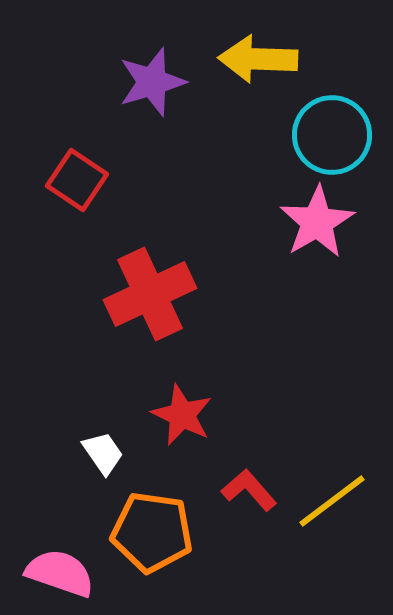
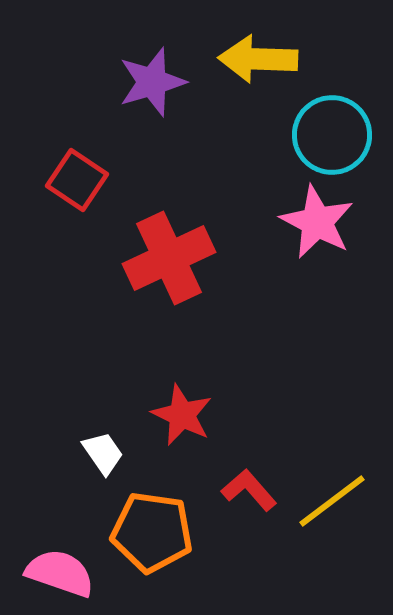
pink star: rotated 14 degrees counterclockwise
red cross: moved 19 px right, 36 px up
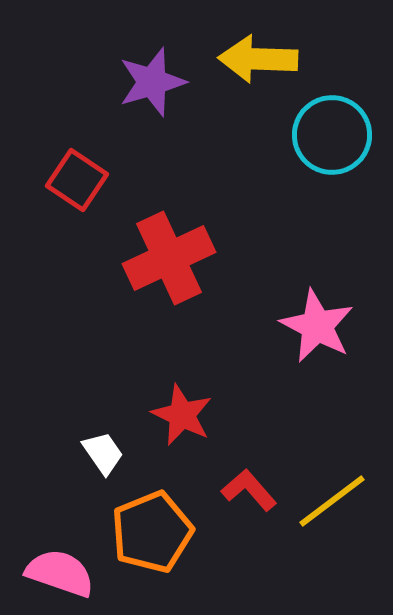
pink star: moved 104 px down
orange pentagon: rotated 30 degrees counterclockwise
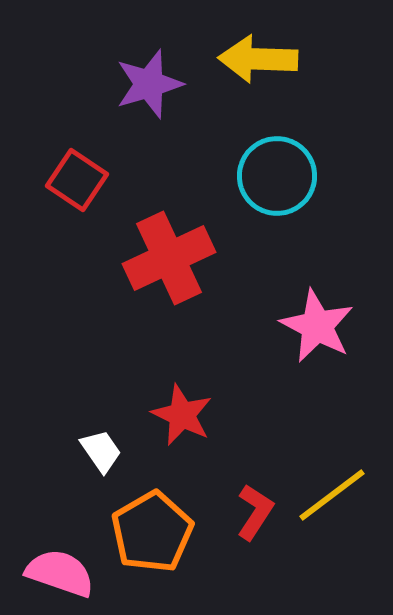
purple star: moved 3 px left, 2 px down
cyan circle: moved 55 px left, 41 px down
white trapezoid: moved 2 px left, 2 px up
red L-shape: moved 6 px right, 22 px down; rotated 74 degrees clockwise
yellow line: moved 6 px up
orange pentagon: rotated 8 degrees counterclockwise
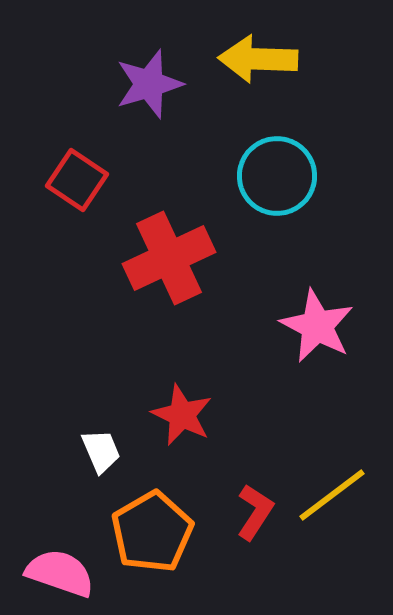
white trapezoid: rotated 12 degrees clockwise
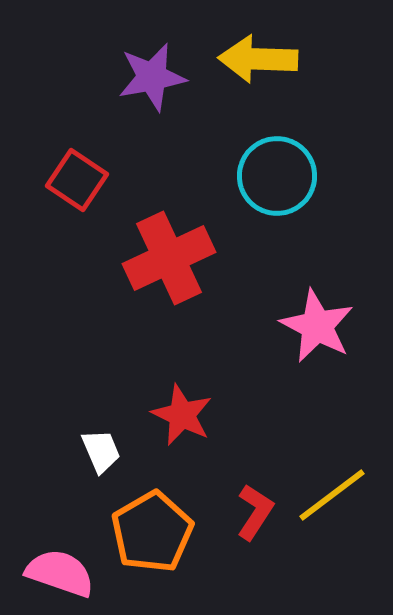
purple star: moved 3 px right, 7 px up; rotated 6 degrees clockwise
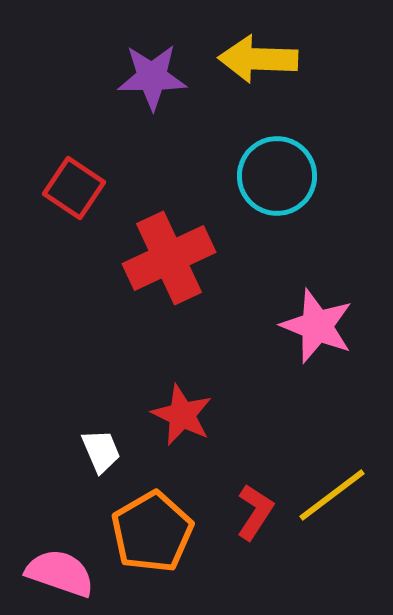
purple star: rotated 10 degrees clockwise
red square: moved 3 px left, 8 px down
pink star: rotated 6 degrees counterclockwise
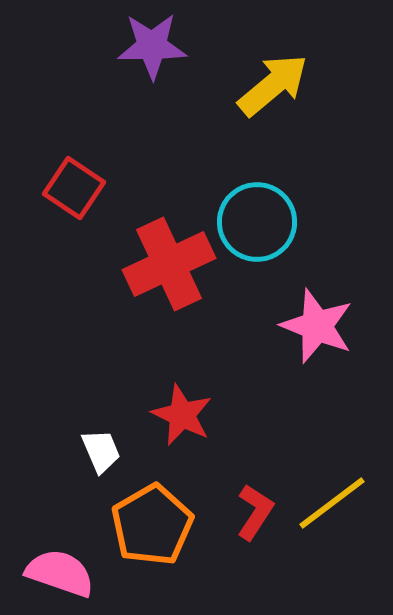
yellow arrow: moved 15 px right, 26 px down; rotated 138 degrees clockwise
purple star: moved 31 px up
cyan circle: moved 20 px left, 46 px down
red cross: moved 6 px down
yellow line: moved 8 px down
orange pentagon: moved 7 px up
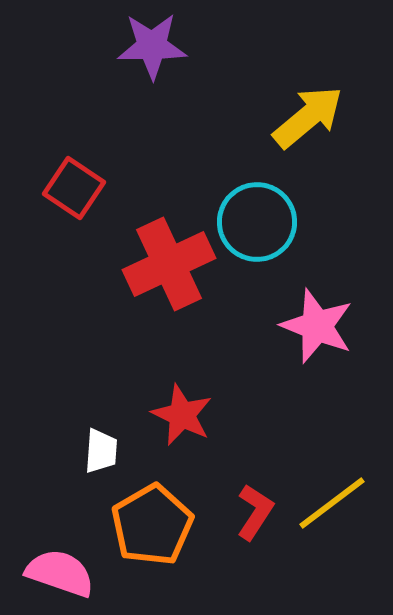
yellow arrow: moved 35 px right, 32 px down
white trapezoid: rotated 27 degrees clockwise
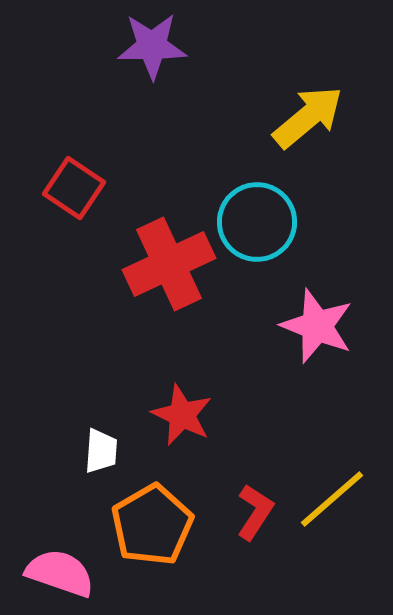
yellow line: moved 4 px up; rotated 4 degrees counterclockwise
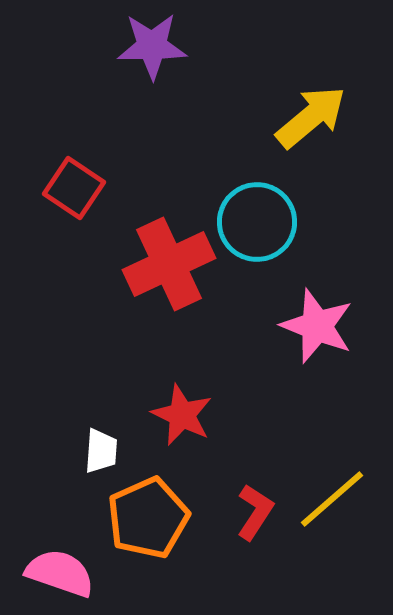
yellow arrow: moved 3 px right
orange pentagon: moved 4 px left, 7 px up; rotated 6 degrees clockwise
